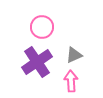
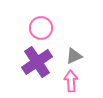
pink circle: moved 1 px left, 1 px down
gray triangle: moved 1 px down
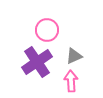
pink circle: moved 6 px right, 2 px down
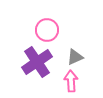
gray triangle: moved 1 px right, 1 px down
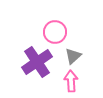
pink circle: moved 8 px right, 2 px down
gray triangle: moved 2 px left, 1 px up; rotated 18 degrees counterclockwise
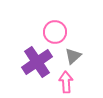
pink arrow: moved 5 px left, 1 px down
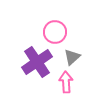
gray triangle: moved 1 px left, 1 px down
